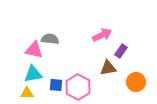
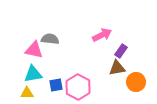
brown triangle: moved 9 px right
blue square: rotated 16 degrees counterclockwise
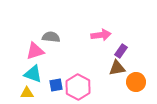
pink arrow: moved 1 px left; rotated 18 degrees clockwise
gray semicircle: moved 1 px right, 2 px up
pink triangle: moved 1 px right, 1 px down; rotated 30 degrees counterclockwise
cyan triangle: rotated 30 degrees clockwise
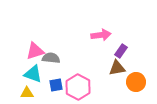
gray semicircle: moved 21 px down
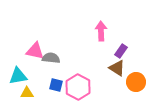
pink arrow: moved 4 px up; rotated 84 degrees counterclockwise
pink triangle: rotated 30 degrees clockwise
brown triangle: rotated 42 degrees clockwise
cyan triangle: moved 15 px left, 2 px down; rotated 30 degrees counterclockwise
blue square: rotated 24 degrees clockwise
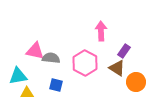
purple rectangle: moved 3 px right
pink hexagon: moved 7 px right, 24 px up
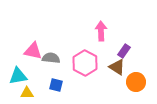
pink triangle: moved 2 px left
brown triangle: moved 1 px up
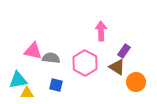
cyan triangle: moved 4 px down
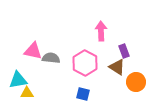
purple rectangle: rotated 56 degrees counterclockwise
blue square: moved 27 px right, 9 px down
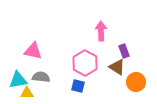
gray semicircle: moved 10 px left, 19 px down
blue square: moved 5 px left, 8 px up
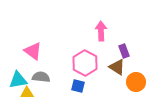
pink triangle: rotated 24 degrees clockwise
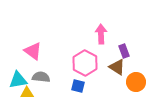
pink arrow: moved 3 px down
